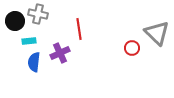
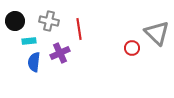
gray cross: moved 11 px right, 7 px down
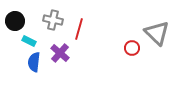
gray cross: moved 4 px right, 1 px up
red line: rotated 25 degrees clockwise
cyan rectangle: rotated 32 degrees clockwise
purple cross: rotated 24 degrees counterclockwise
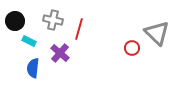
blue semicircle: moved 1 px left, 6 px down
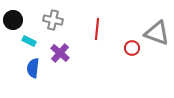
black circle: moved 2 px left, 1 px up
red line: moved 18 px right; rotated 10 degrees counterclockwise
gray triangle: rotated 24 degrees counterclockwise
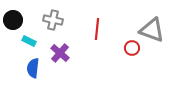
gray triangle: moved 5 px left, 3 px up
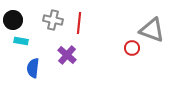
red line: moved 18 px left, 6 px up
cyan rectangle: moved 8 px left; rotated 16 degrees counterclockwise
purple cross: moved 7 px right, 2 px down
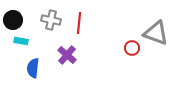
gray cross: moved 2 px left
gray triangle: moved 4 px right, 3 px down
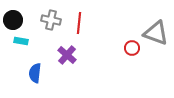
blue semicircle: moved 2 px right, 5 px down
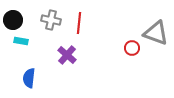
blue semicircle: moved 6 px left, 5 px down
